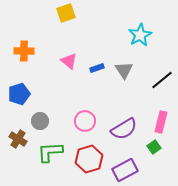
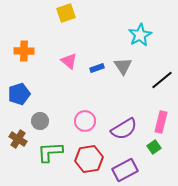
gray triangle: moved 1 px left, 4 px up
red hexagon: rotated 8 degrees clockwise
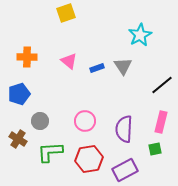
orange cross: moved 3 px right, 6 px down
black line: moved 5 px down
purple semicircle: rotated 124 degrees clockwise
green square: moved 1 px right, 2 px down; rotated 24 degrees clockwise
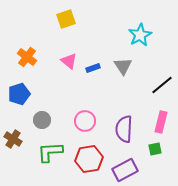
yellow square: moved 6 px down
orange cross: rotated 36 degrees clockwise
blue rectangle: moved 4 px left
gray circle: moved 2 px right, 1 px up
brown cross: moved 5 px left
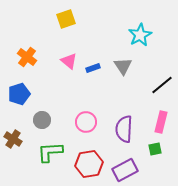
pink circle: moved 1 px right, 1 px down
red hexagon: moved 5 px down
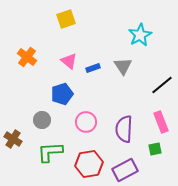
blue pentagon: moved 43 px right
pink rectangle: rotated 35 degrees counterclockwise
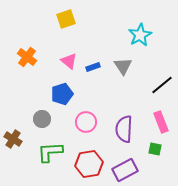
blue rectangle: moved 1 px up
gray circle: moved 1 px up
green square: rotated 24 degrees clockwise
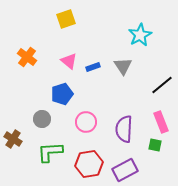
green square: moved 4 px up
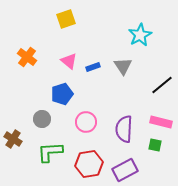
pink rectangle: rotated 55 degrees counterclockwise
